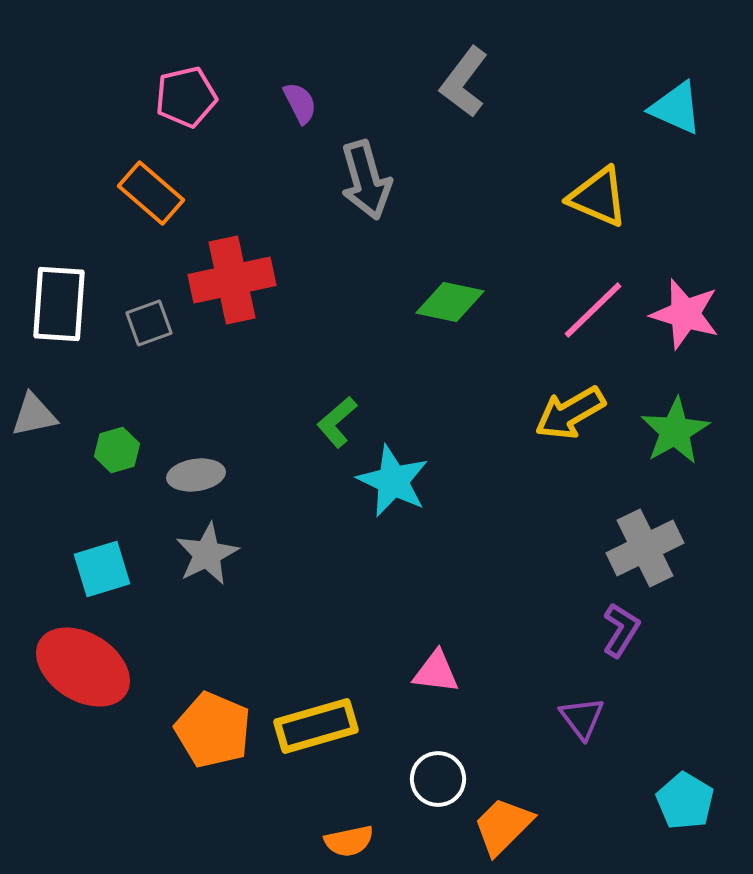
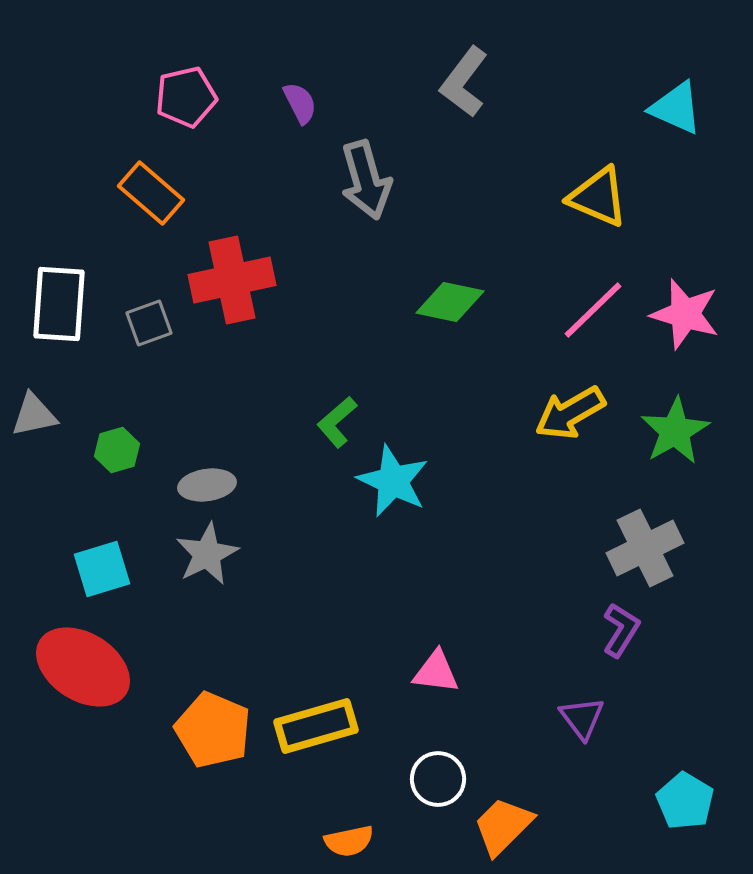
gray ellipse: moved 11 px right, 10 px down
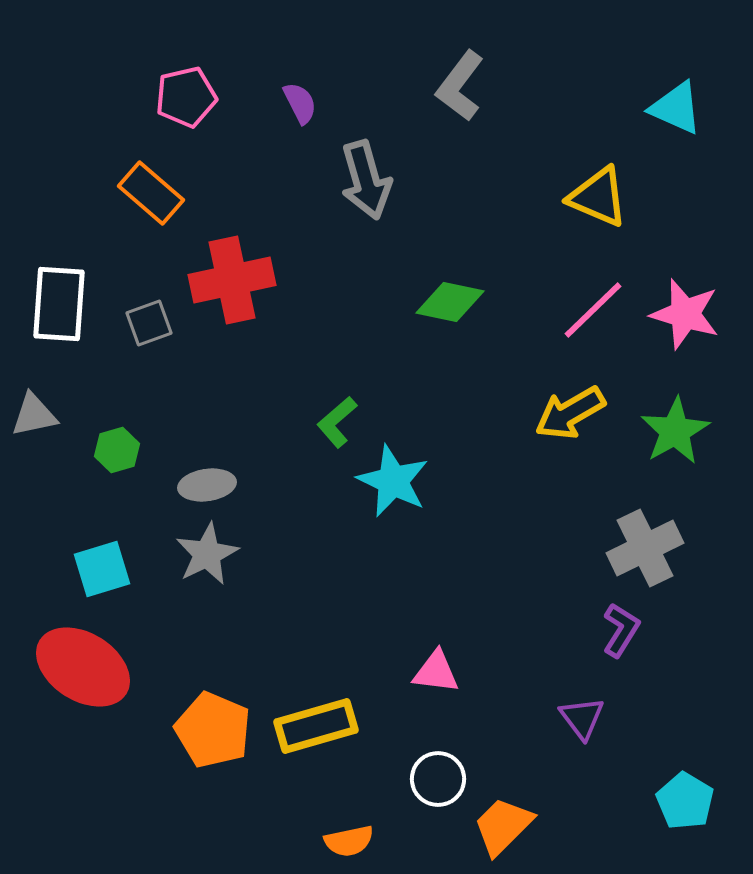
gray L-shape: moved 4 px left, 4 px down
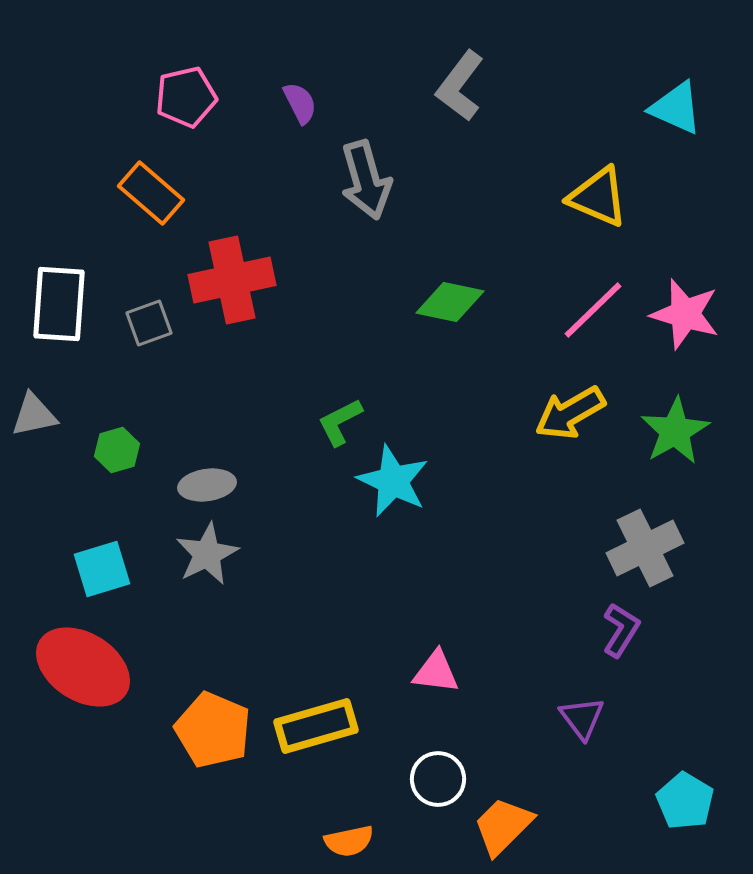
green L-shape: moved 3 px right; rotated 14 degrees clockwise
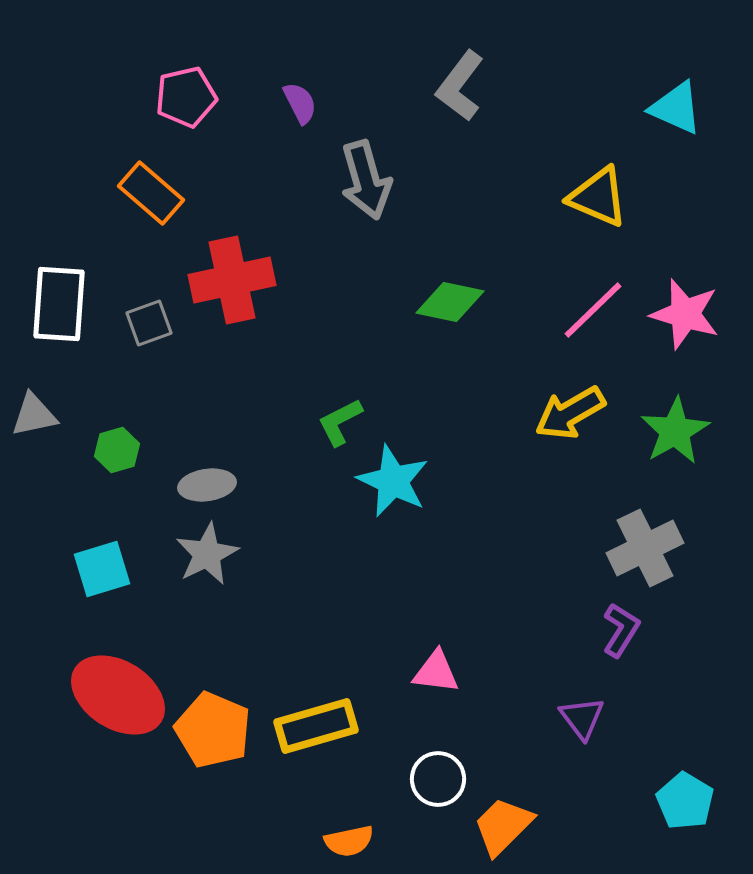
red ellipse: moved 35 px right, 28 px down
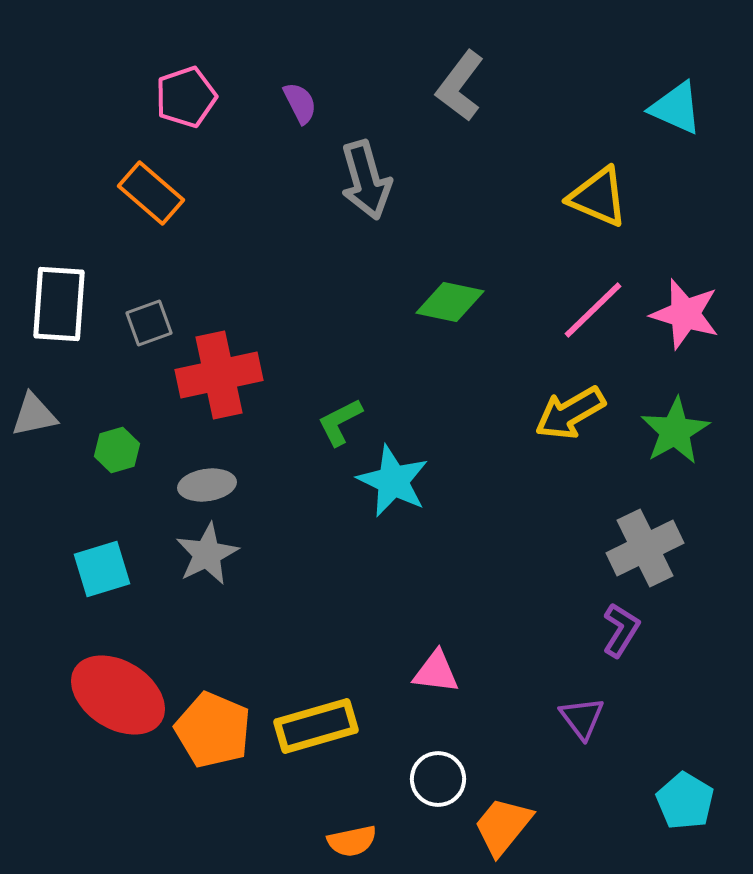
pink pentagon: rotated 6 degrees counterclockwise
red cross: moved 13 px left, 95 px down
orange trapezoid: rotated 6 degrees counterclockwise
orange semicircle: moved 3 px right
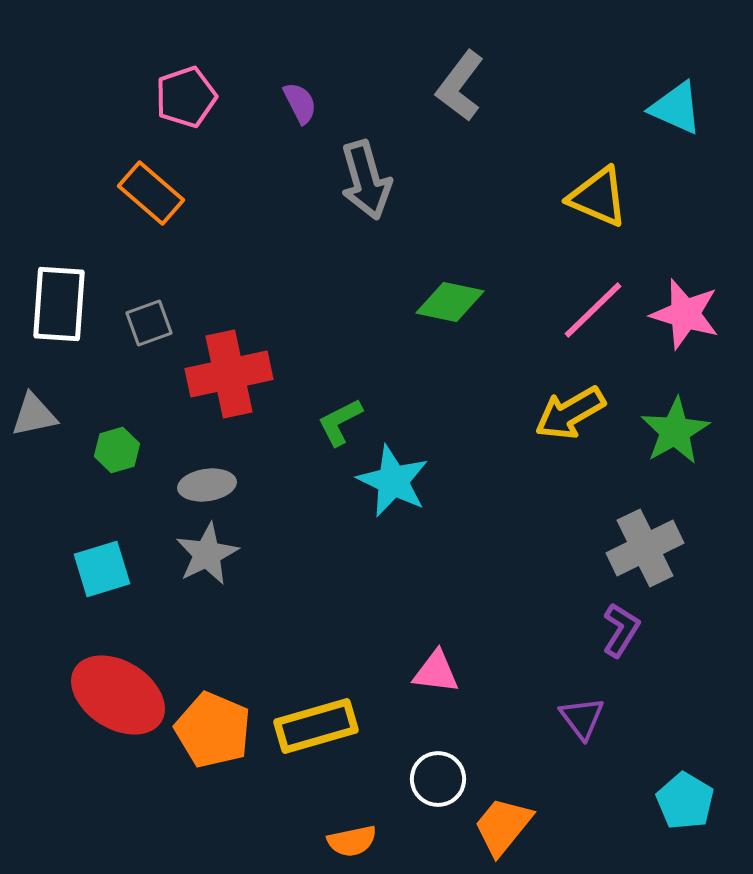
red cross: moved 10 px right, 1 px up
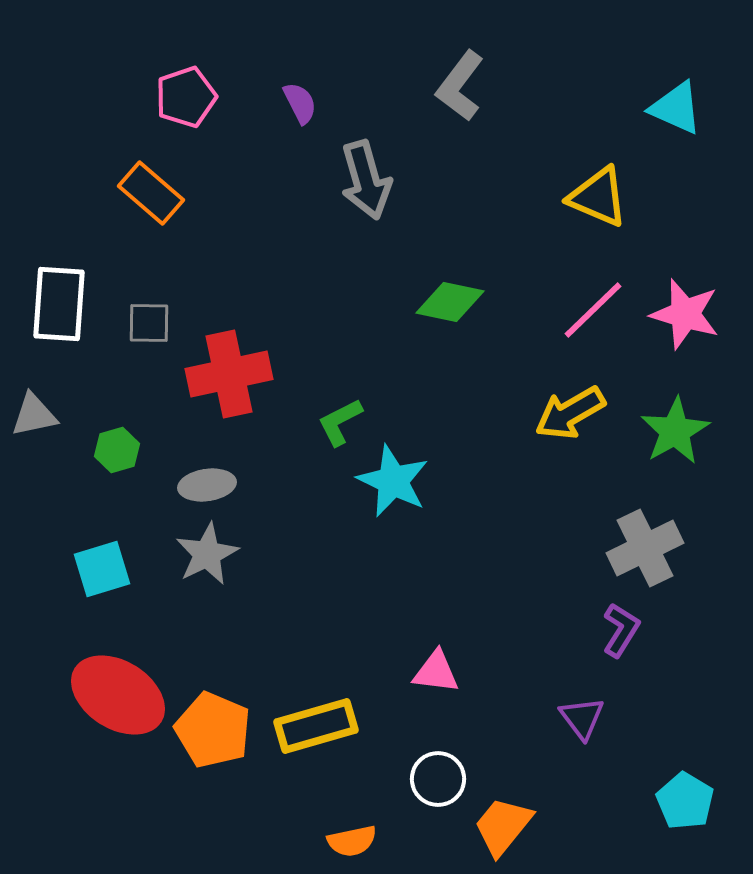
gray square: rotated 21 degrees clockwise
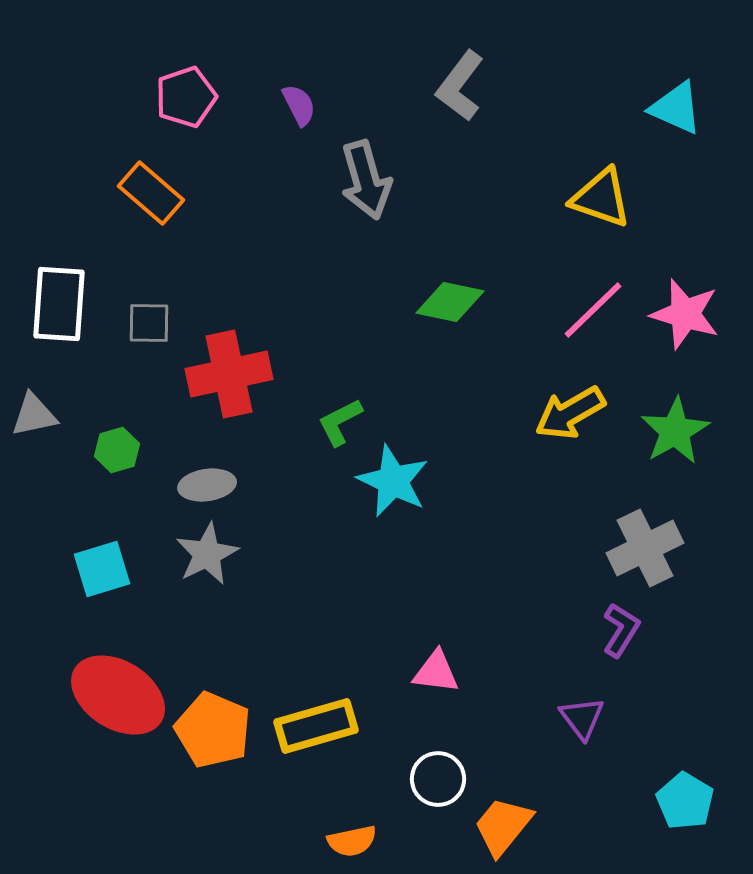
purple semicircle: moved 1 px left, 2 px down
yellow triangle: moved 3 px right, 1 px down; rotated 4 degrees counterclockwise
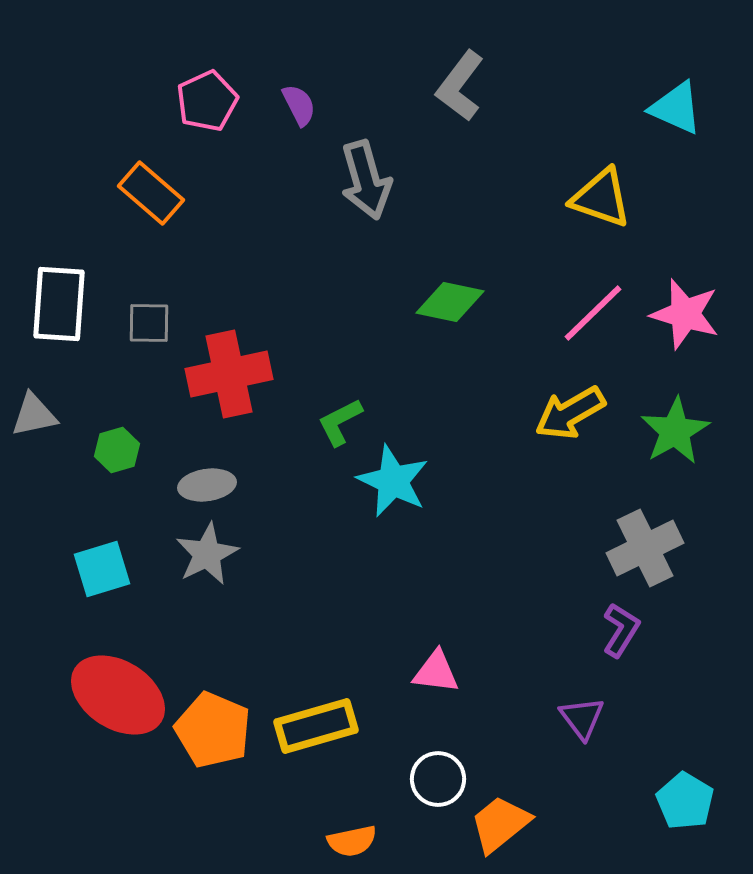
pink pentagon: moved 21 px right, 4 px down; rotated 6 degrees counterclockwise
pink line: moved 3 px down
orange trapezoid: moved 3 px left, 2 px up; rotated 12 degrees clockwise
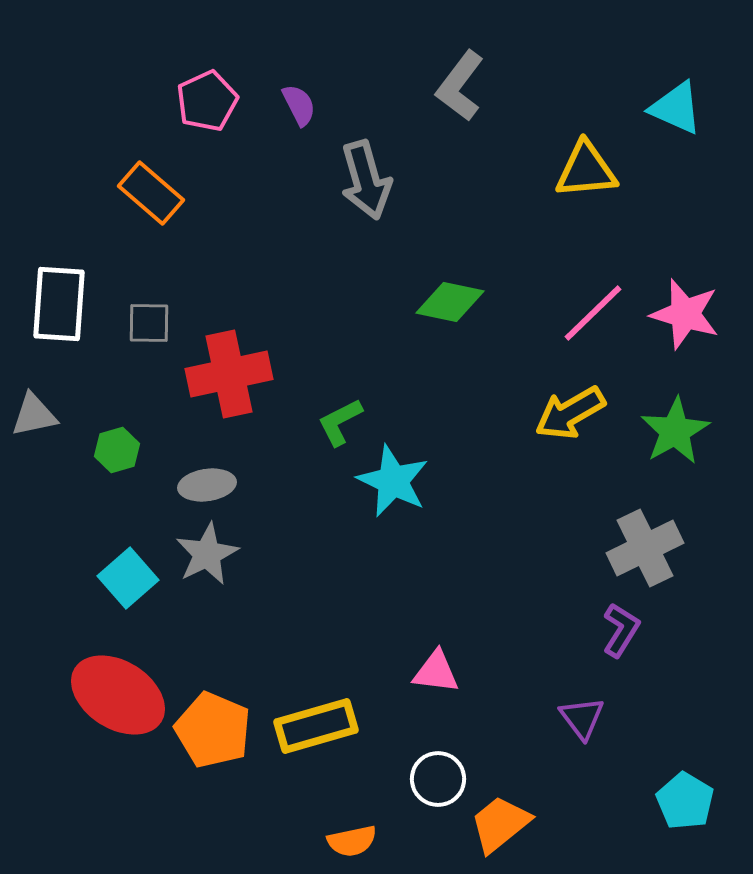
yellow triangle: moved 15 px left, 28 px up; rotated 24 degrees counterclockwise
cyan square: moved 26 px right, 9 px down; rotated 24 degrees counterclockwise
